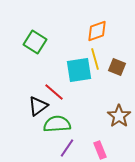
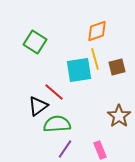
brown square: rotated 36 degrees counterclockwise
purple line: moved 2 px left, 1 px down
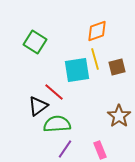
cyan square: moved 2 px left
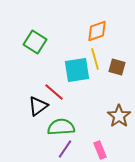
brown square: rotated 30 degrees clockwise
green semicircle: moved 4 px right, 3 px down
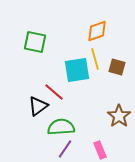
green square: rotated 20 degrees counterclockwise
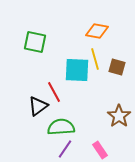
orange diamond: rotated 30 degrees clockwise
cyan square: rotated 12 degrees clockwise
red line: rotated 20 degrees clockwise
pink rectangle: rotated 12 degrees counterclockwise
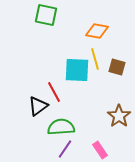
green square: moved 11 px right, 27 px up
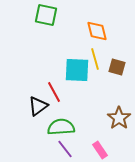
orange diamond: rotated 65 degrees clockwise
brown star: moved 2 px down
purple line: rotated 72 degrees counterclockwise
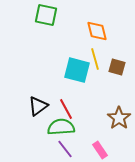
cyan square: rotated 12 degrees clockwise
red line: moved 12 px right, 17 px down
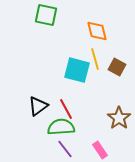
brown square: rotated 12 degrees clockwise
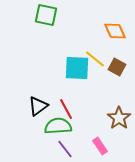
orange diamond: moved 18 px right; rotated 10 degrees counterclockwise
yellow line: rotated 35 degrees counterclockwise
cyan square: moved 2 px up; rotated 12 degrees counterclockwise
green semicircle: moved 3 px left, 1 px up
pink rectangle: moved 4 px up
